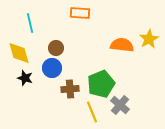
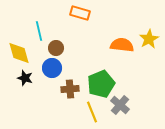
orange rectangle: rotated 12 degrees clockwise
cyan line: moved 9 px right, 8 px down
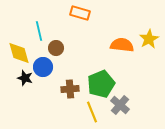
blue circle: moved 9 px left, 1 px up
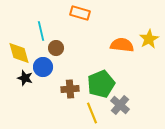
cyan line: moved 2 px right
yellow line: moved 1 px down
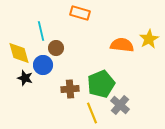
blue circle: moved 2 px up
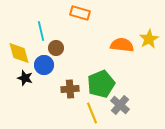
blue circle: moved 1 px right
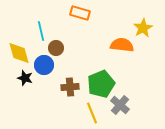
yellow star: moved 6 px left, 11 px up
brown cross: moved 2 px up
